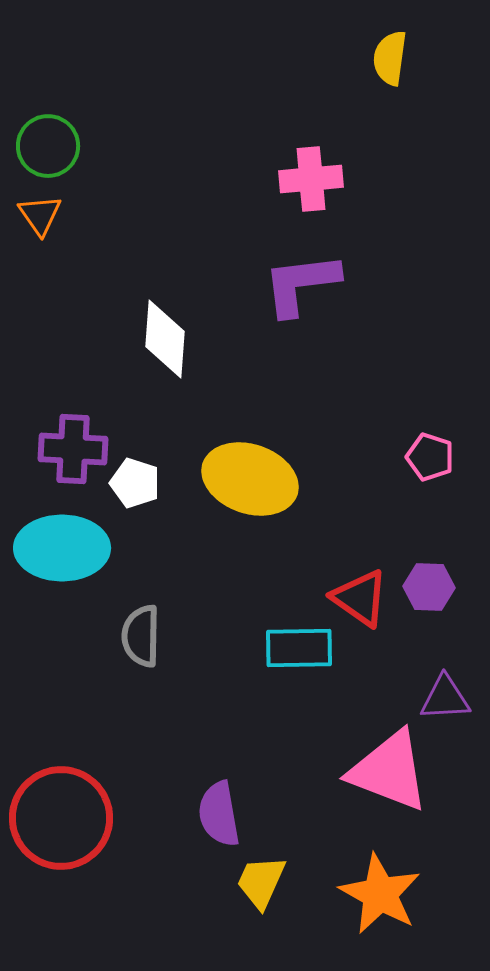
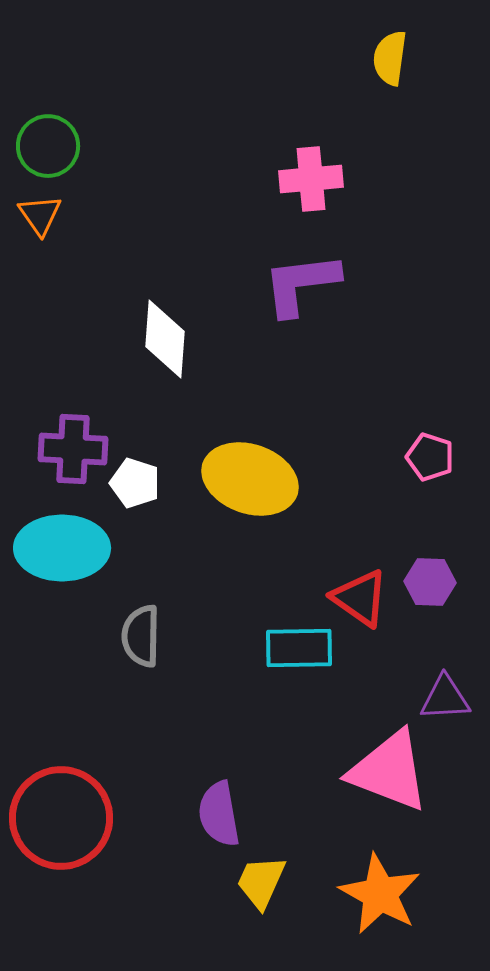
purple hexagon: moved 1 px right, 5 px up
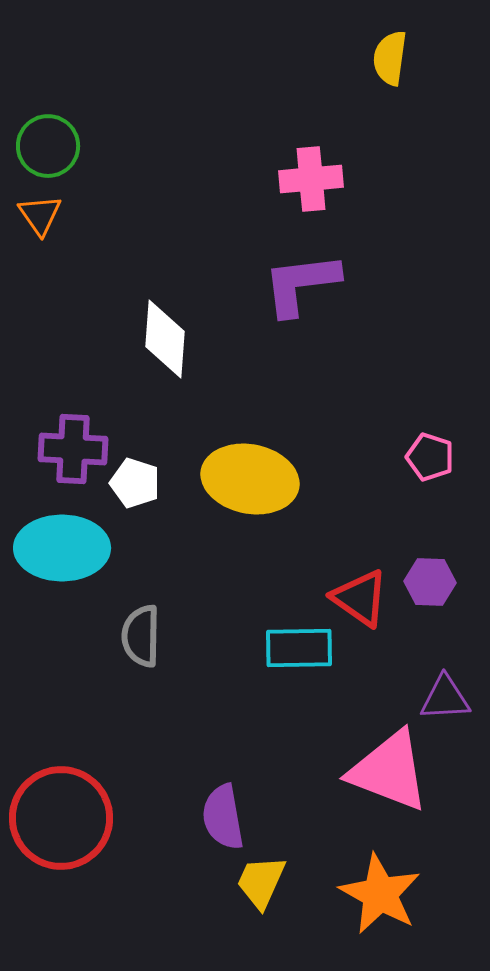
yellow ellipse: rotated 8 degrees counterclockwise
purple semicircle: moved 4 px right, 3 px down
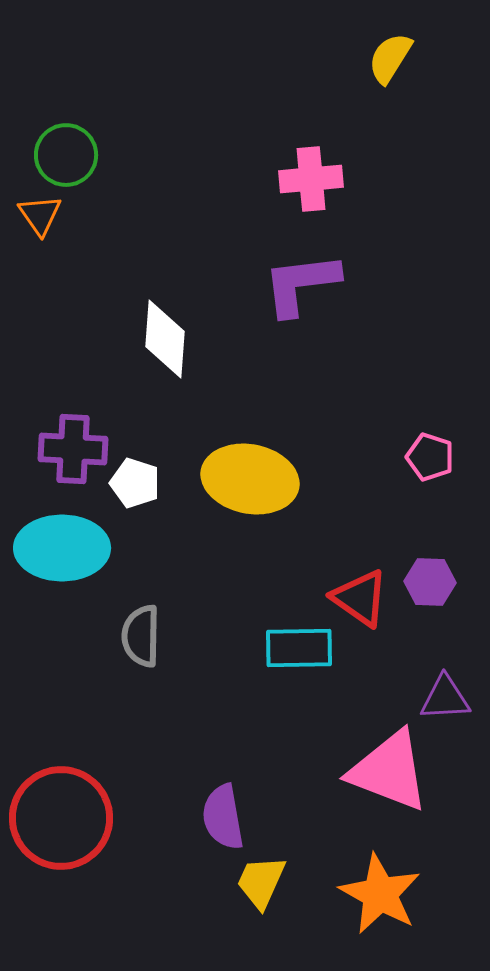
yellow semicircle: rotated 24 degrees clockwise
green circle: moved 18 px right, 9 px down
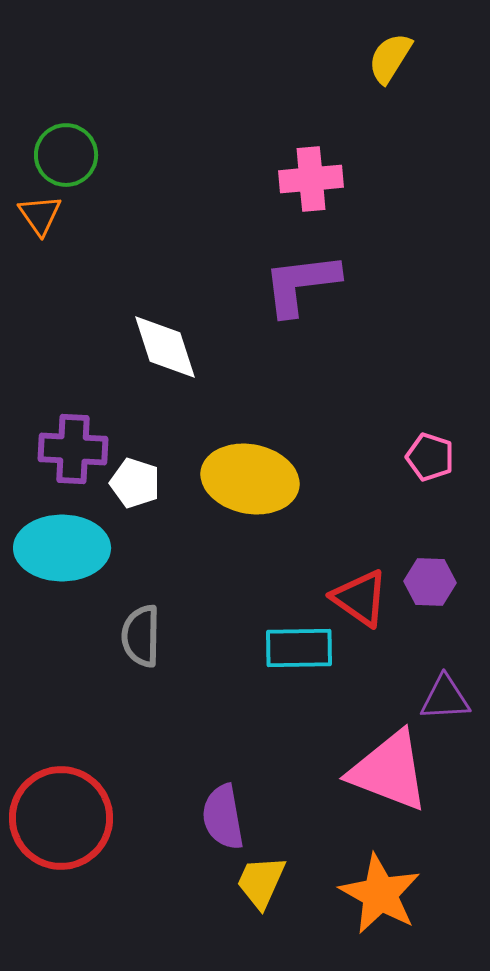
white diamond: moved 8 px down; rotated 22 degrees counterclockwise
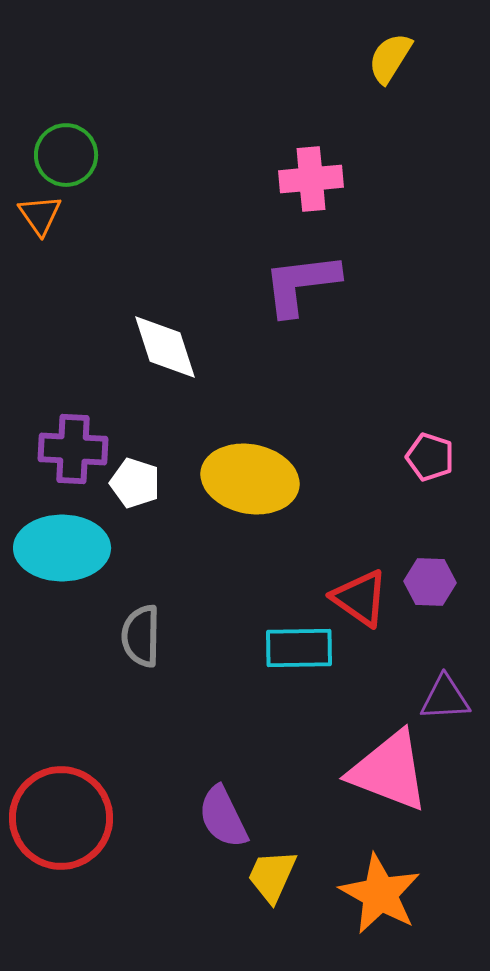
purple semicircle: rotated 16 degrees counterclockwise
yellow trapezoid: moved 11 px right, 6 px up
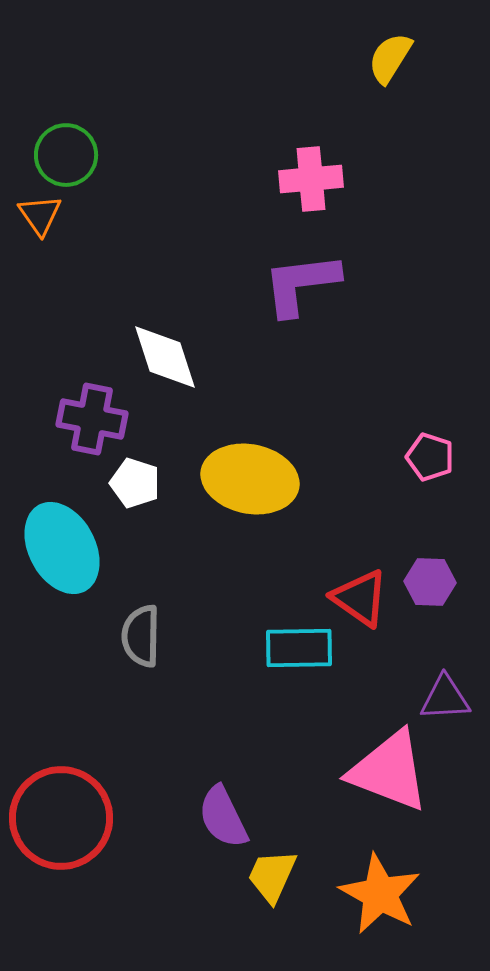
white diamond: moved 10 px down
purple cross: moved 19 px right, 30 px up; rotated 8 degrees clockwise
cyan ellipse: rotated 62 degrees clockwise
